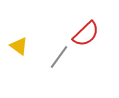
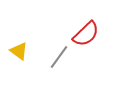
yellow triangle: moved 5 px down
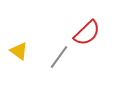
red semicircle: moved 1 px right, 1 px up
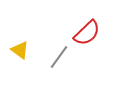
yellow triangle: moved 1 px right, 1 px up
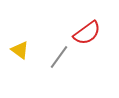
red semicircle: rotated 8 degrees clockwise
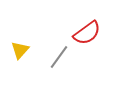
yellow triangle: rotated 36 degrees clockwise
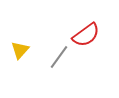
red semicircle: moved 1 px left, 2 px down
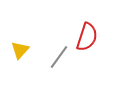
red semicircle: moved 1 px right, 2 px down; rotated 36 degrees counterclockwise
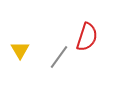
yellow triangle: rotated 12 degrees counterclockwise
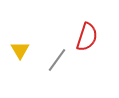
gray line: moved 2 px left, 3 px down
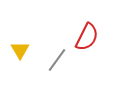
red semicircle: rotated 8 degrees clockwise
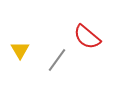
red semicircle: rotated 104 degrees clockwise
